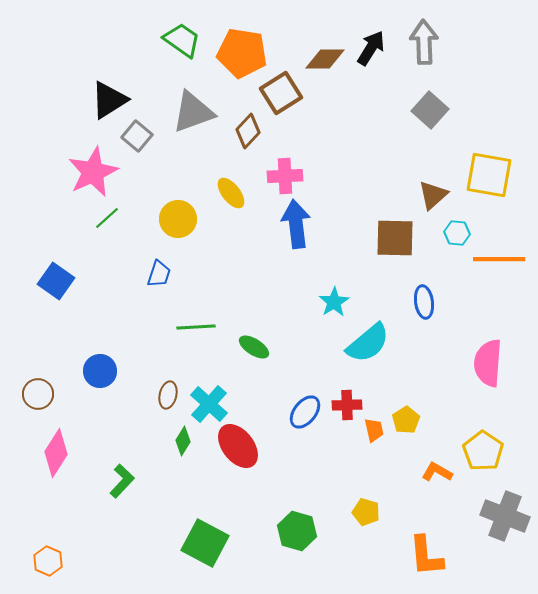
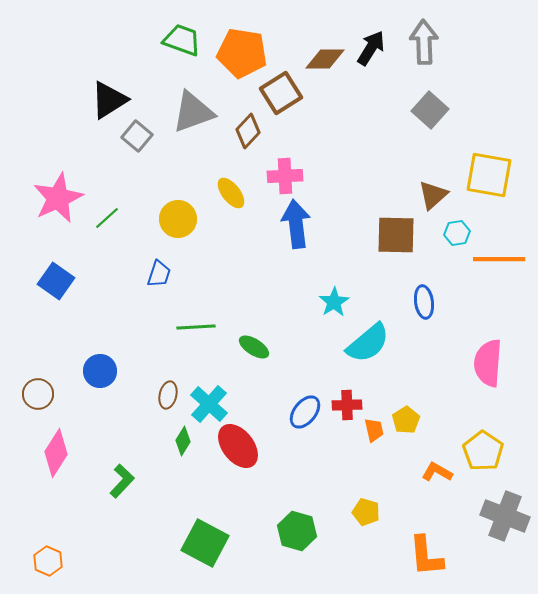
green trapezoid at (182, 40): rotated 15 degrees counterclockwise
pink star at (93, 172): moved 35 px left, 26 px down
cyan hexagon at (457, 233): rotated 15 degrees counterclockwise
brown square at (395, 238): moved 1 px right, 3 px up
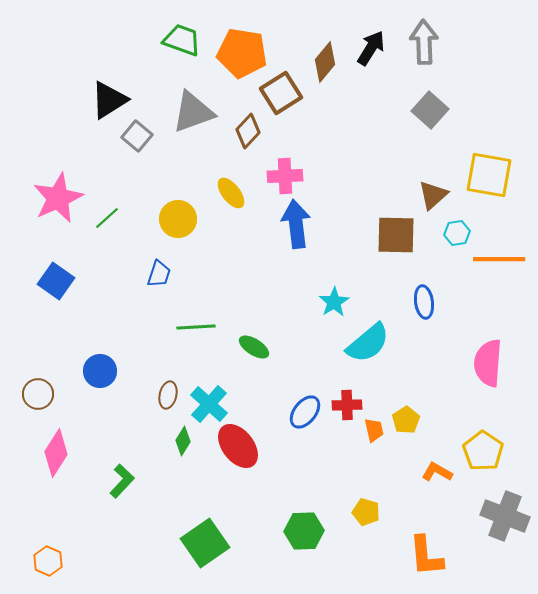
brown diamond at (325, 59): moved 3 px down; rotated 51 degrees counterclockwise
green hexagon at (297, 531): moved 7 px right; rotated 18 degrees counterclockwise
green square at (205, 543): rotated 27 degrees clockwise
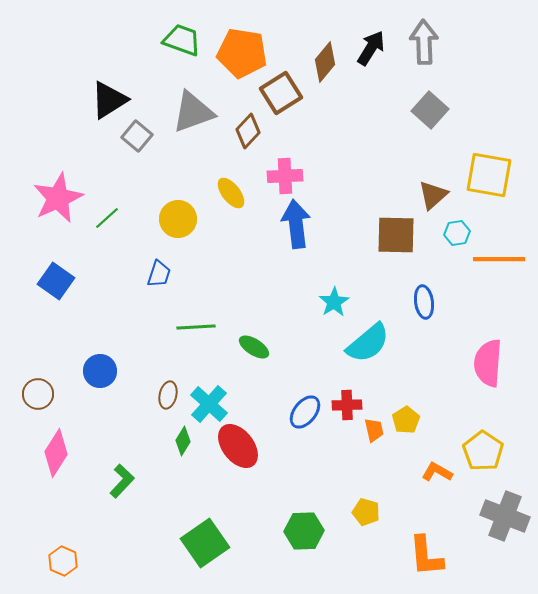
orange hexagon at (48, 561): moved 15 px right
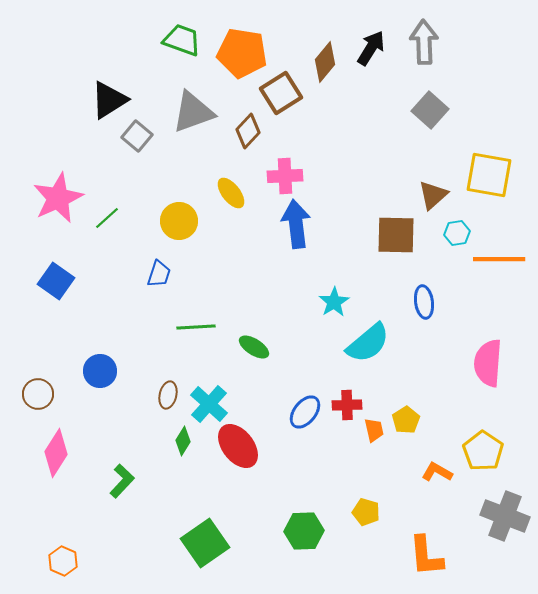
yellow circle at (178, 219): moved 1 px right, 2 px down
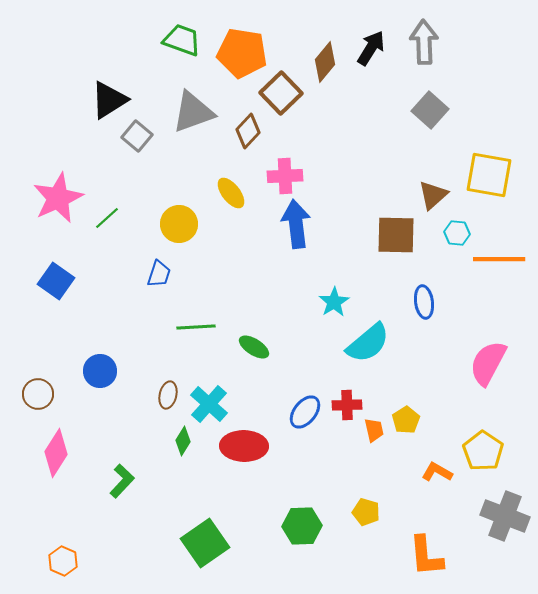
brown square at (281, 93): rotated 12 degrees counterclockwise
yellow circle at (179, 221): moved 3 px down
cyan hexagon at (457, 233): rotated 15 degrees clockwise
pink semicircle at (488, 363): rotated 24 degrees clockwise
red ellipse at (238, 446): moved 6 px right; rotated 51 degrees counterclockwise
green hexagon at (304, 531): moved 2 px left, 5 px up
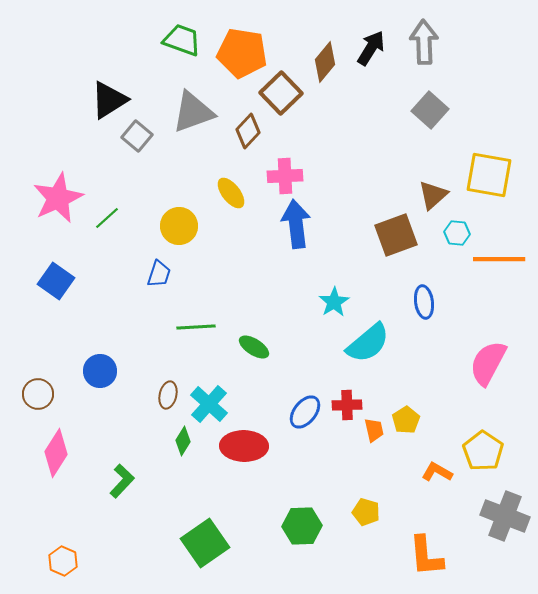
yellow circle at (179, 224): moved 2 px down
brown square at (396, 235): rotated 21 degrees counterclockwise
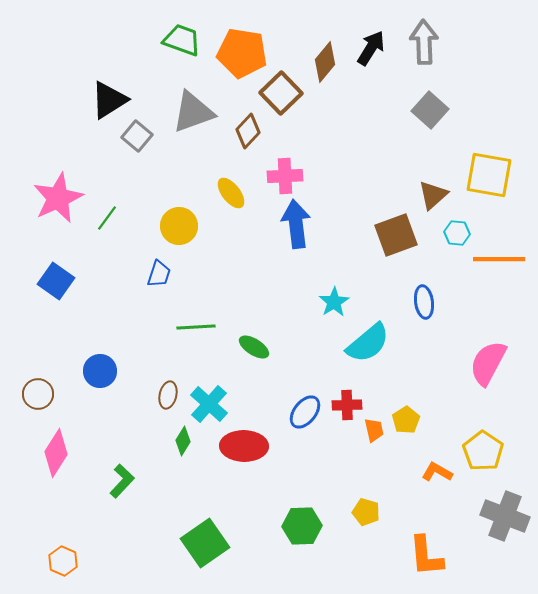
green line at (107, 218): rotated 12 degrees counterclockwise
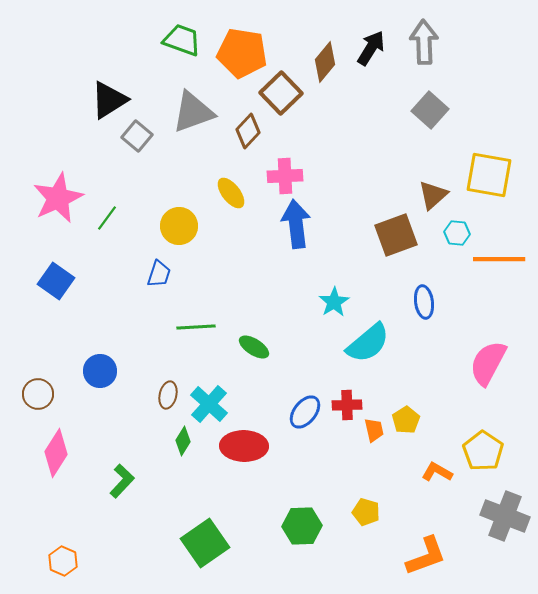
orange L-shape at (426, 556): rotated 105 degrees counterclockwise
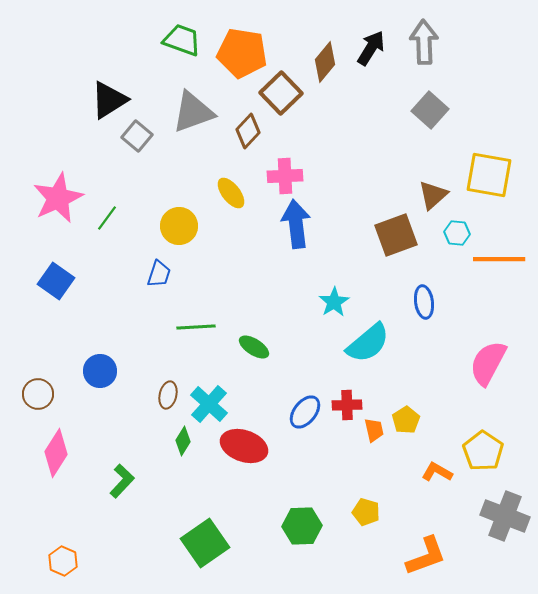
red ellipse at (244, 446): rotated 18 degrees clockwise
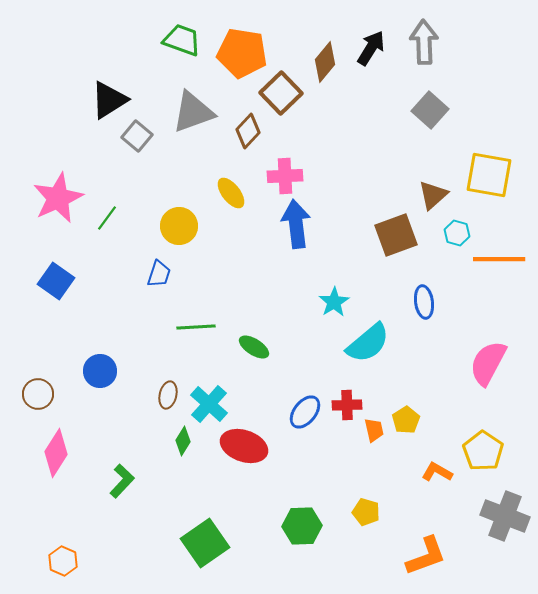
cyan hexagon at (457, 233): rotated 10 degrees clockwise
